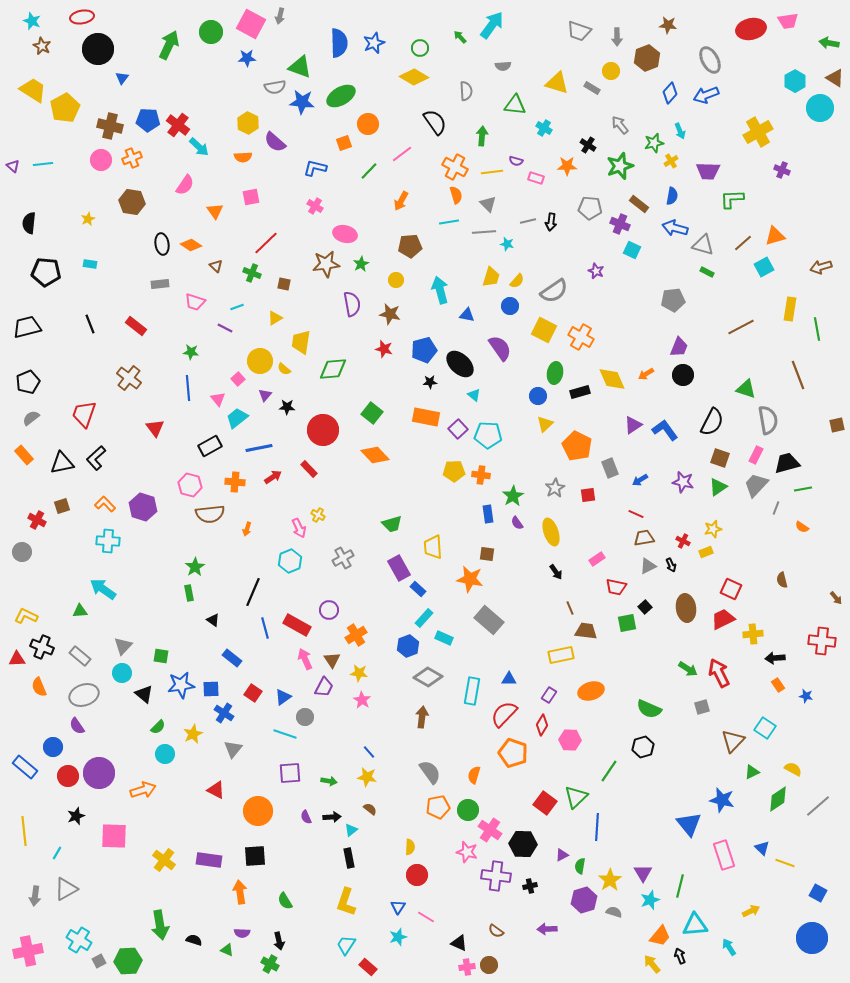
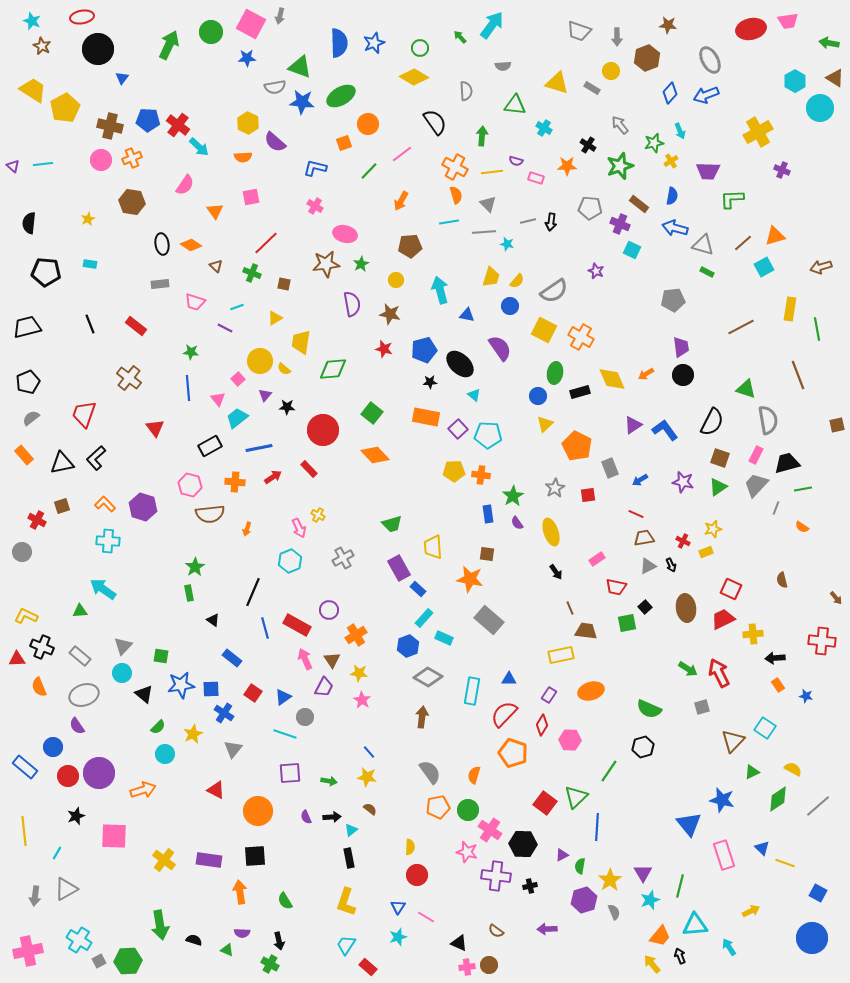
purple trapezoid at (679, 347): moved 2 px right; rotated 30 degrees counterclockwise
gray semicircle at (614, 912): rotated 49 degrees clockwise
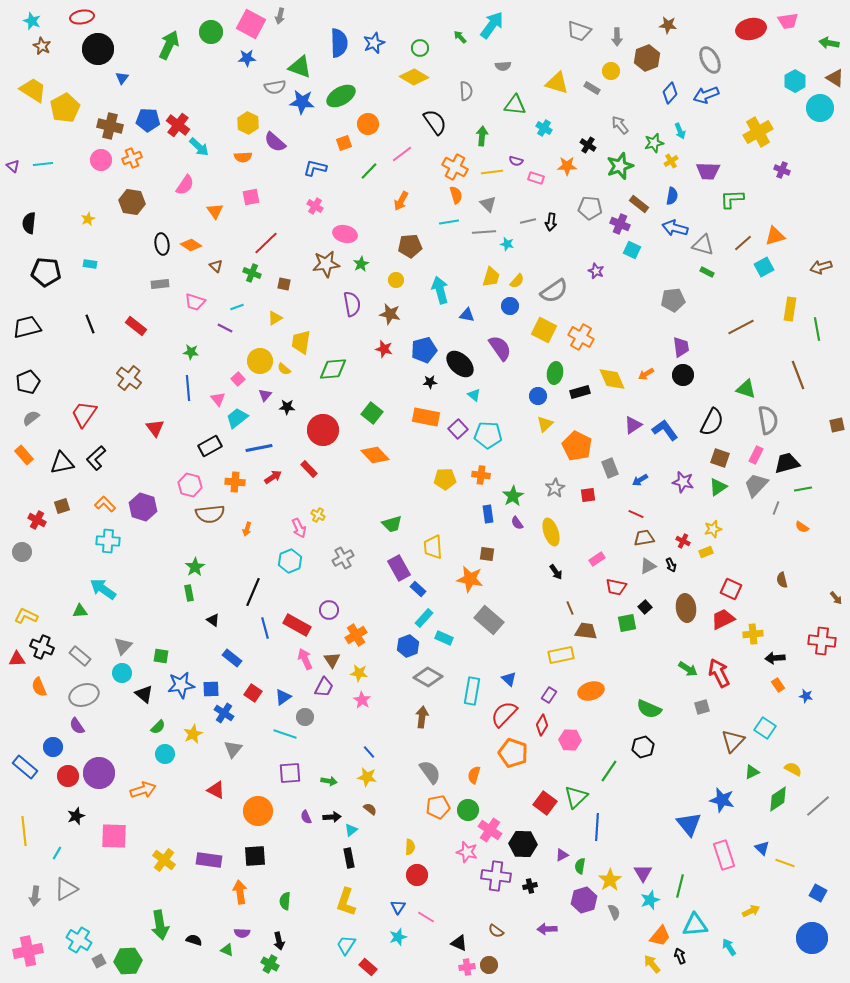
red trapezoid at (84, 414): rotated 16 degrees clockwise
yellow pentagon at (454, 471): moved 9 px left, 8 px down
blue triangle at (509, 679): rotated 42 degrees clockwise
green semicircle at (285, 901): rotated 36 degrees clockwise
